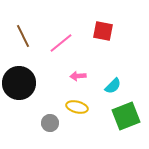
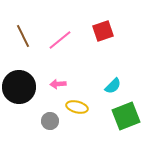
red square: rotated 30 degrees counterclockwise
pink line: moved 1 px left, 3 px up
pink arrow: moved 20 px left, 8 px down
black circle: moved 4 px down
gray circle: moved 2 px up
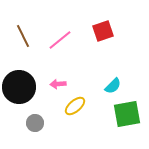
yellow ellipse: moved 2 px left, 1 px up; rotated 55 degrees counterclockwise
green square: moved 1 px right, 2 px up; rotated 12 degrees clockwise
gray circle: moved 15 px left, 2 px down
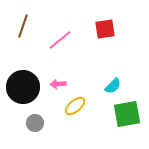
red square: moved 2 px right, 2 px up; rotated 10 degrees clockwise
brown line: moved 10 px up; rotated 45 degrees clockwise
black circle: moved 4 px right
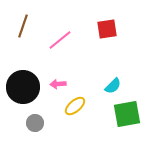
red square: moved 2 px right
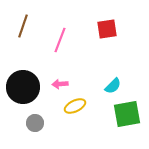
pink line: rotated 30 degrees counterclockwise
pink arrow: moved 2 px right
yellow ellipse: rotated 15 degrees clockwise
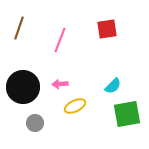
brown line: moved 4 px left, 2 px down
